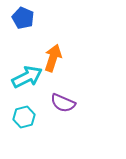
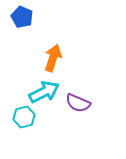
blue pentagon: moved 1 px left, 1 px up
cyan arrow: moved 17 px right, 15 px down
purple semicircle: moved 15 px right
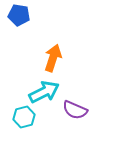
blue pentagon: moved 3 px left, 2 px up; rotated 15 degrees counterclockwise
purple semicircle: moved 3 px left, 7 px down
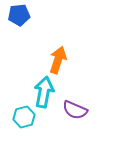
blue pentagon: rotated 15 degrees counterclockwise
orange arrow: moved 5 px right, 2 px down
cyan arrow: rotated 52 degrees counterclockwise
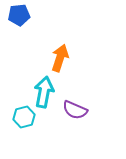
orange arrow: moved 2 px right, 2 px up
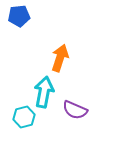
blue pentagon: moved 1 px down
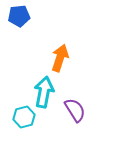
purple semicircle: rotated 145 degrees counterclockwise
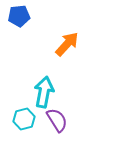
orange arrow: moved 7 px right, 14 px up; rotated 24 degrees clockwise
purple semicircle: moved 18 px left, 10 px down
cyan hexagon: moved 2 px down
